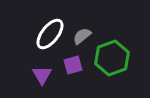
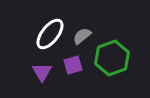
purple triangle: moved 3 px up
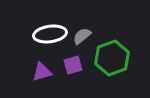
white ellipse: rotated 44 degrees clockwise
purple triangle: rotated 45 degrees clockwise
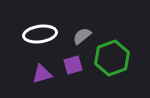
white ellipse: moved 10 px left
purple triangle: moved 2 px down
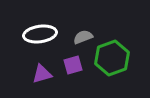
gray semicircle: moved 1 px right, 1 px down; rotated 18 degrees clockwise
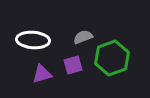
white ellipse: moved 7 px left, 6 px down; rotated 12 degrees clockwise
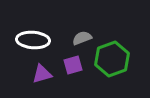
gray semicircle: moved 1 px left, 1 px down
green hexagon: moved 1 px down
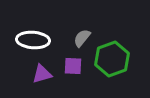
gray semicircle: rotated 30 degrees counterclockwise
purple square: moved 1 px down; rotated 18 degrees clockwise
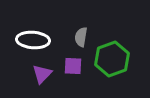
gray semicircle: moved 1 px left, 1 px up; rotated 30 degrees counterclockwise
purple triangle: rotated 30 degrees counterclockwise
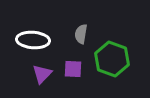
gray semicircle: moved 3 px up
green hexagon: rotated 20 degrees counterclockwise
purple square: moved 3 px down
